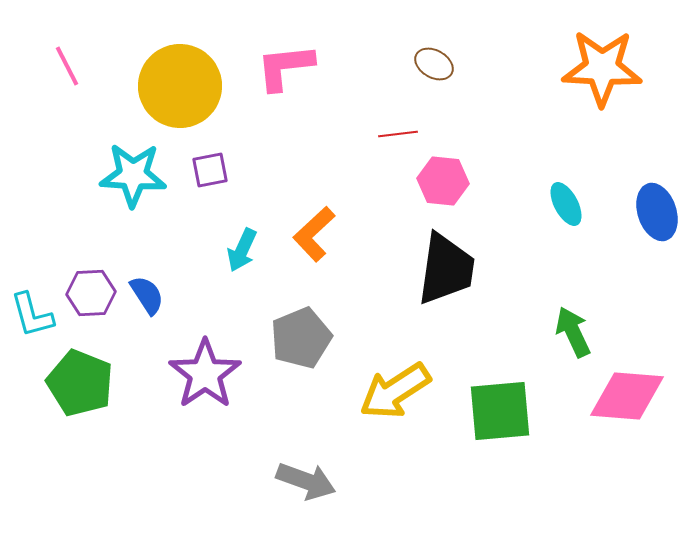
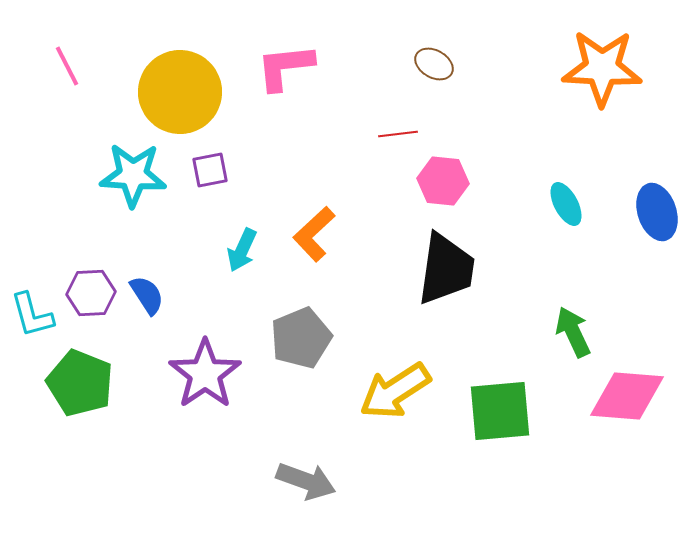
yellow circle: moved 6 px down
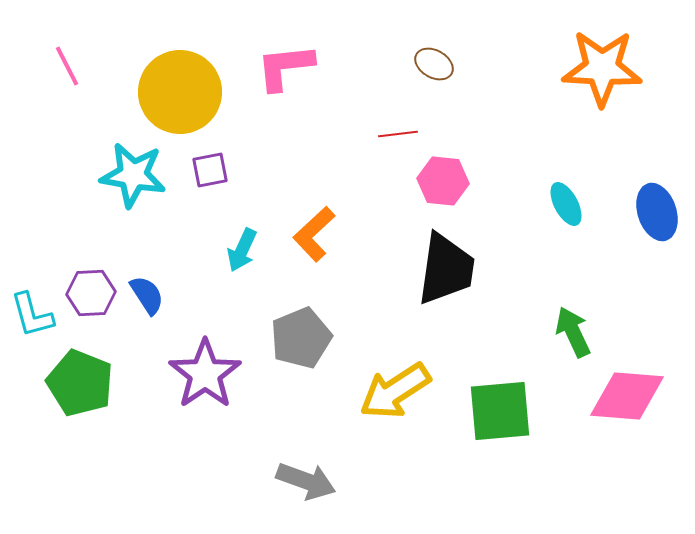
cyan star: rotated 6 degrees clockwise
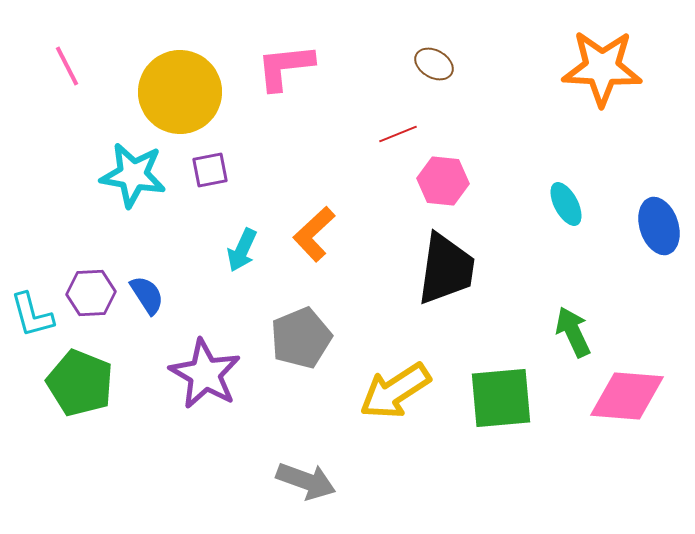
red line: rotated 15 degrees counterclockwise
blue ellipse: moved 2 px right, 14 px down
purple star: rotated 8 degrees counterclockwise
green square: moved 1 px right, 13 px up
